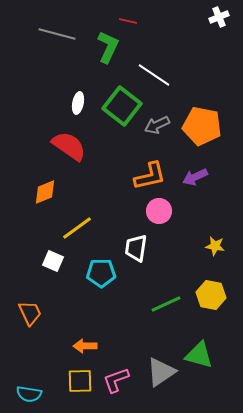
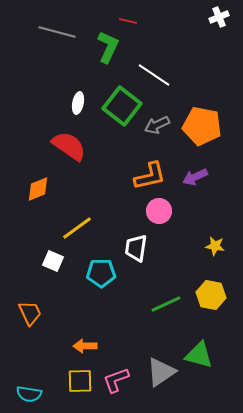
gray line: moved 2 px up
orange diamond: moved 7 px left, 3 px up
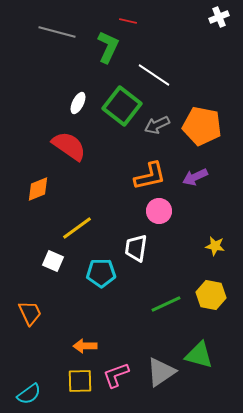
white ellipse: rotated 15 degrees clockwise
pink L-shape: moved 5 px up
cyan semicircle: rotated 45 degrees counterclockwise
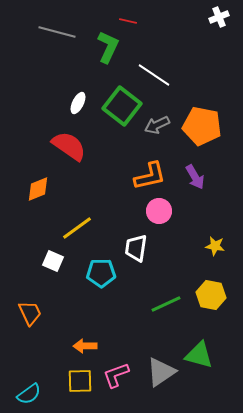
purple arrow: rotated 95 degrees counterclockwise
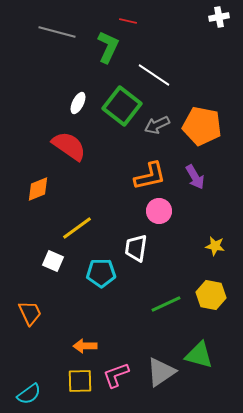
white cross: rotated 12 degrees clockwise
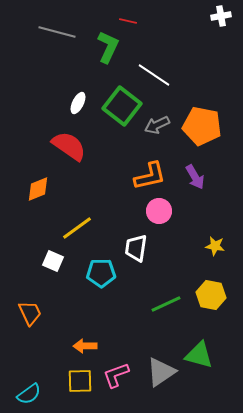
white cross: moved 2 px right, 1 px up
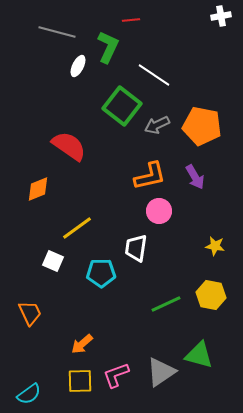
red line: moved 3 px right, 1 px up; rotated 18 degrees counterclockwise
white ellipse: moved 37 px up
orange arrow: moved 3 px left, 2 px up; rotated 40 degrees counterclockwise
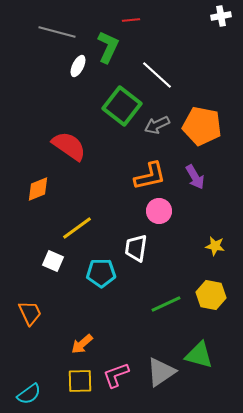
white line: moved 3 px right; rotated 8 degrees clockwise
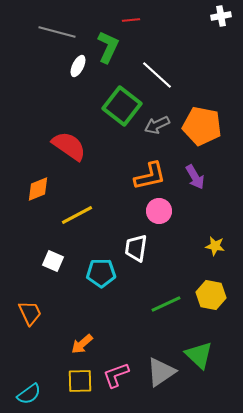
yellow line: moved 13 px up; rotated 8 degrees clockwise
green triangle: rotated 28 degrees clockwise
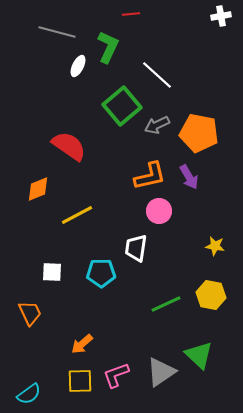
red line: moved 6 px up
green square: rotated 12 degrees clockwise
orange pentagon: moved 3 px left, 7 px down
purple arrow: moved 6 px left
white square: moved 1 px left, 11 px down; rotated 20 degrees counterclockwise
